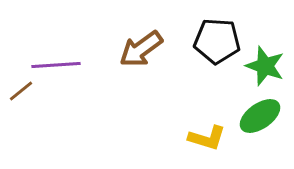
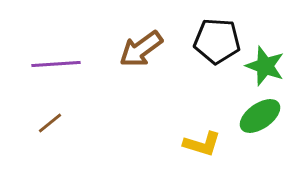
purple line: moved 1 px up
brown line: moved 29 px right, 32 px down
yellow L-shape: moved 5 px left, 6 px down
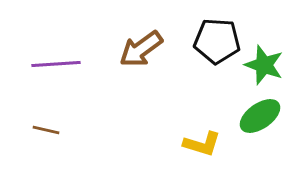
green star: moved 1 px left, 1 px up
brown line: moved 4 px left, 7 px down; rotated 52 degrees clockwise
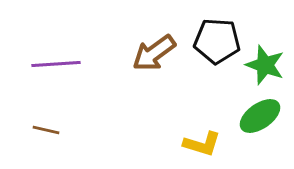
brown arrow: moved 13 px right, 4 px down
green star: moved 1 px right
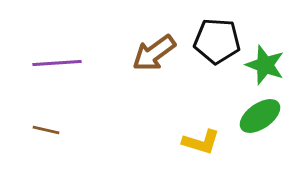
purple line: moved 1 px right, 1 px up
yellow L-shape: moved 1 px left, 2 px up
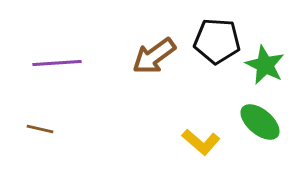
brown arrow: moved 3 px down
green star: rotated 6 degrees clockwise
green ellipse: moved 6 px down; rotated 75 degrees clockwise
brown line: moved 6 px left, 1 px up
yellow L-shape: rotated 24 degrees clockwise
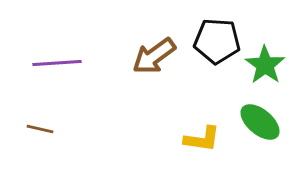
green star: rotated 9 degrees clockwise
yellow L-shape: moved 1 px right, 3 px up; rotated 33 degrees counterclockwise
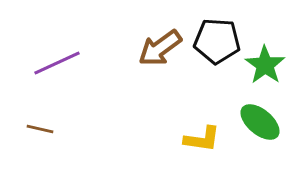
brown arrow: moved 6 px right, 8 px up
purple line: rotated 21 degrees counterclockwise
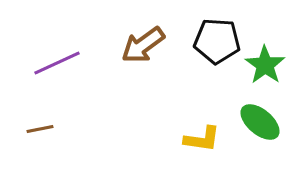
brown arrow: moved 17 px left, 3 px up
brown line: rotated 24 degrees counterclockwise
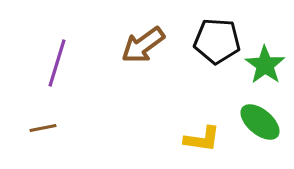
purple line: rotated 48 degrees counterclockwise
brown line: moved 3 px right, 1 px up
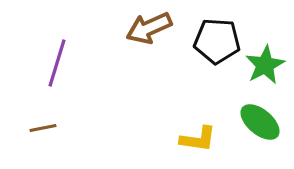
brown arrow: moved 6 px right, 17 px up; rotated 12 degrees clockwise
green star: rotated 9 degrees clockwise
yellow L-shape: moved 4 px left
